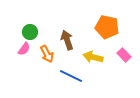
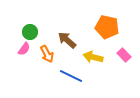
brown arrow: rotated 30 degrees counterclockwise
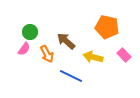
brown arrow: moved 1 px left, 1 px down
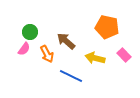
yellow arrow: moved 2 px right, 1 px down
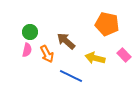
orange pentagon: moved 3 px up
pink semicircle: moved 3 px right, 1 px down; rotated 24 degrees counterclockwise
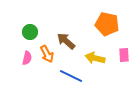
pink semicircle: moved 8 px down
pink rectangle: rotated 40 degrees clockwise
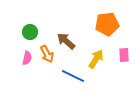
orange pentagon: rotated 20 degrees counterclockwise
yellow arrow: moved 1 px right, 1 px down; rotated 108 degrees clockwise
blue line: moved 2 px right
